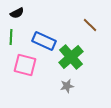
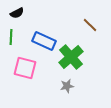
pink square: moved 3 px down
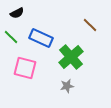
green line: rotated 49 degrees counterclockwise
blue rectangle: moved 3 px left, 3 px up
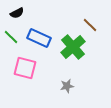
blue rectangle: moved 2 px left
green cross: moved 2 px right, 10 px up
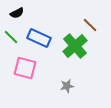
green cross: moved 2 px right, 1 px up
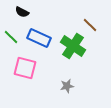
black semicircle: moved 5 px right, 1 px up; rotated 56 degrees clockwise
green cross: moved 2 px left; rotated 15 degrees counterclockwise
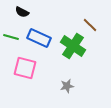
green line: rotated 28 degrees counterclockwise
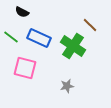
green line: rotated 21 degrees clockwise
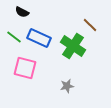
green line: moved 3 px right
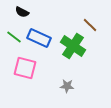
gray star: rotated 16 degrees clockwise
